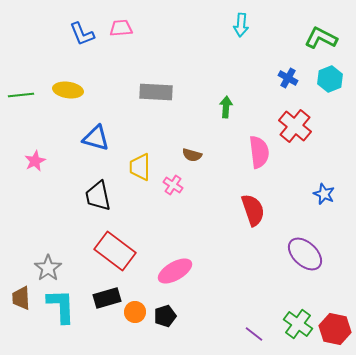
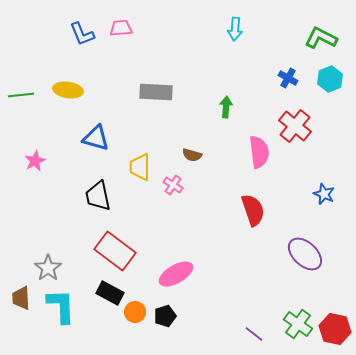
cyan arrow: moved 6 px left, 4 px down
pink ellipse: moved 1 px right, 3 px down
black rectangle: moved 3 px right, 5 px up; rotated 44 degrees clockwise
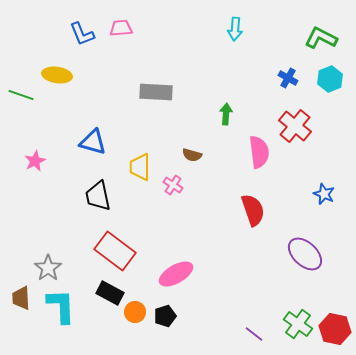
yellow ellipse: moved 11 px left, 15 px up
green line: rotated 25 degrees clockwise
green arrow: moved 7 px down
blue triangle: moved 3 px left, 4 px down
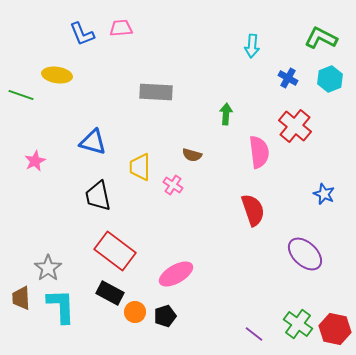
cyan arrow: moved 17 px right, 17 px down
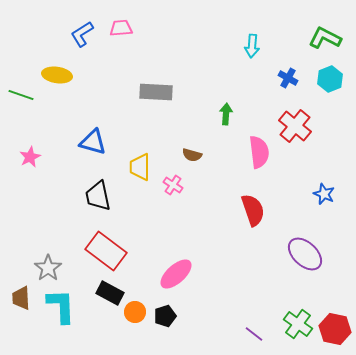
blue L-shape: rotated 80 degrees clockwise
green L-shape: moved 4 px right
pink star: moved 5 px left, 4 px up
red rectangle: moved 9 px left
pink ellipse: rotated 12 degrees counterclockwise
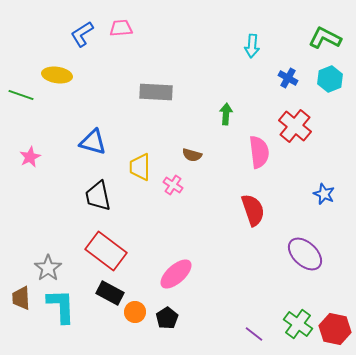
black pentagon: moved 2 px right, 2 px down; rotated 15 degrees counterclockwise
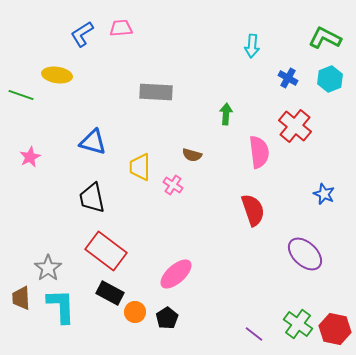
black trapezoid: moved 6 px left, 2 px down
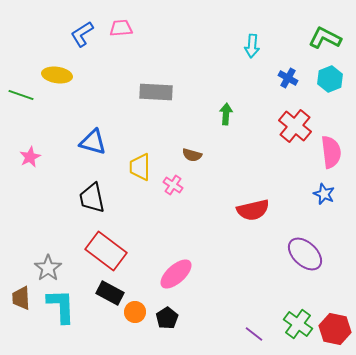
pink semicircle: moved 72 px right
red semicircle: rotated 96 degrees clockwise
